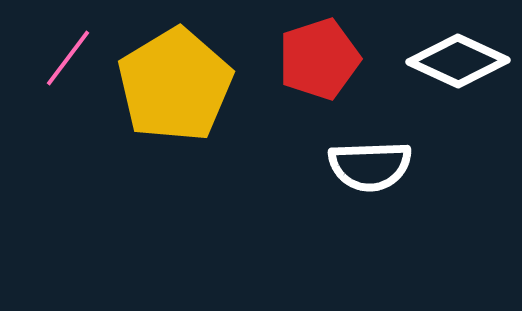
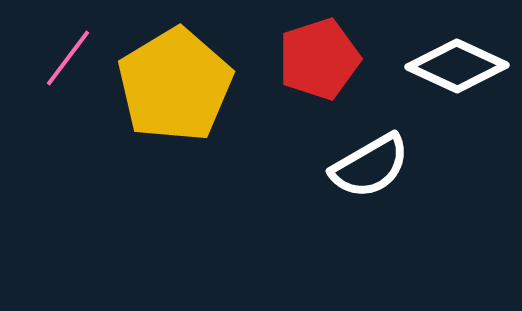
white diamond: moved 1 px left, 5 px down
white semicircle: rotated 28 degrees counterclockwise
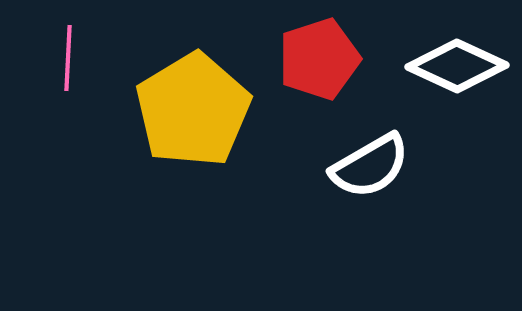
pink line: rotated 34 degrees counterclockwise
yellow pentagon: moved 18 px right, 25 px down
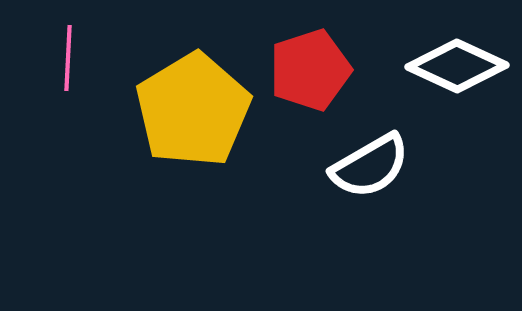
red pentagon: moved 9 px left, 11 px down
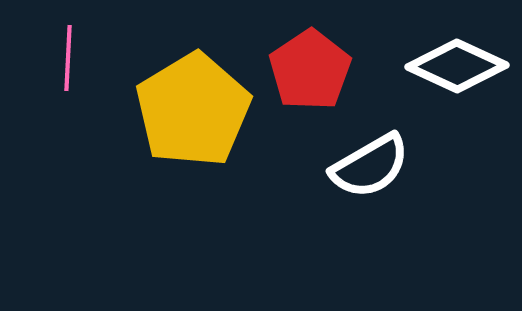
red pentagon: rotated 16 degrees counterclockwise
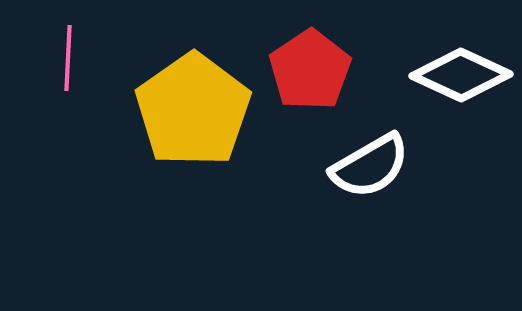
white diamond: moved 4 px right, 9 px down
yellow pentagon: rotated 4 degrees counterclockwise
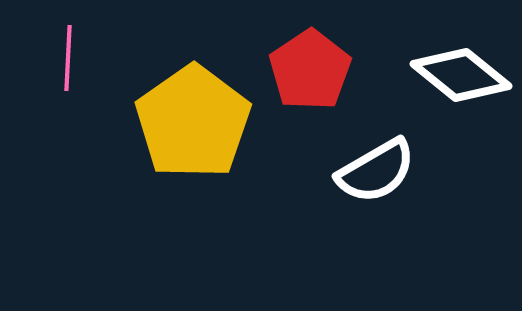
white diamond: rotated 14 degrees clockwise
yellow pentagon: moved 12 px down
white semicircle: moved 6 px right, 5 px down
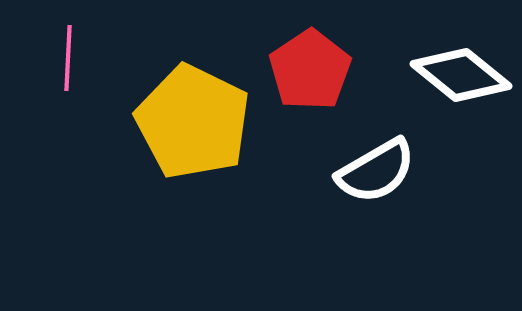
yellow pentagon: rotated 11 degrees counterclockwise
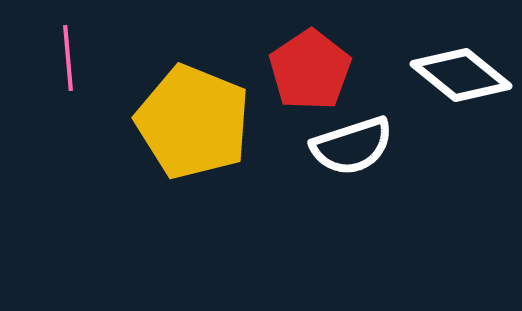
pink line: rotated 8 degrees counterclockwise
yellow pentagon: rotated 4 degrees counterclockwise
white semicircle: moved 24 px left, 25 px up; rotated 12 degrees clockwise
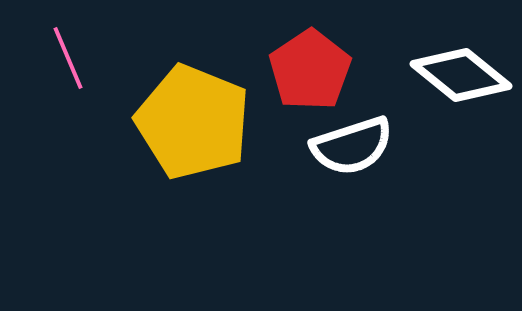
pink line: rotated 18 degrees counterclockwise
